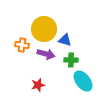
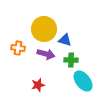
orange cross: moved 4 px left, 3 px down
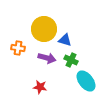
purple arrow: moved 1 px right, 4 px down
green cross: rotated 24 degrees clockwise
cyan ellipse: moved 3 px right
red star: moved 2 px right, 2 px down; rotated 24 degrees clockwise
